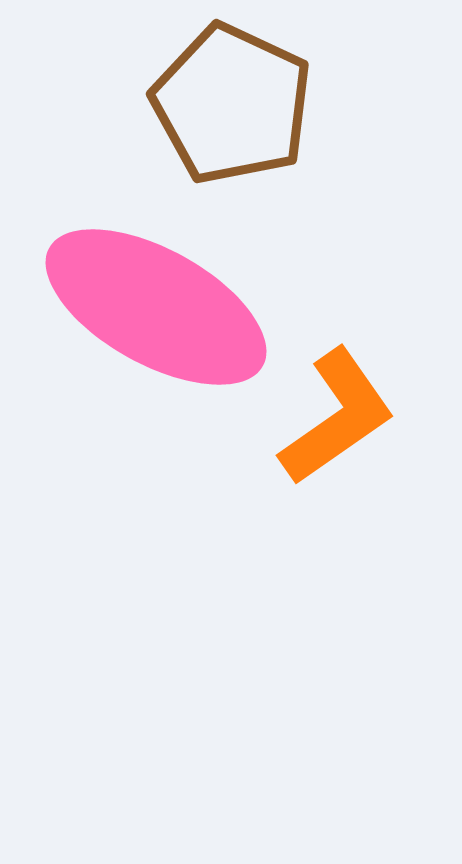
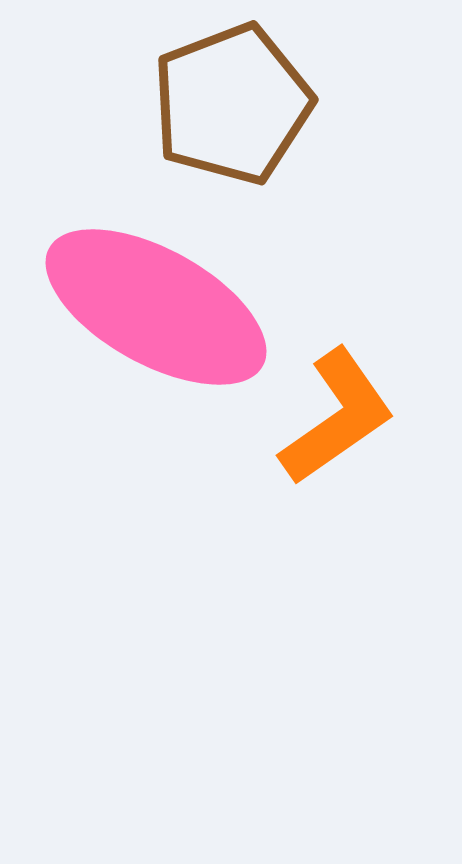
brown pentagon: rotated 26 degrees clockwise
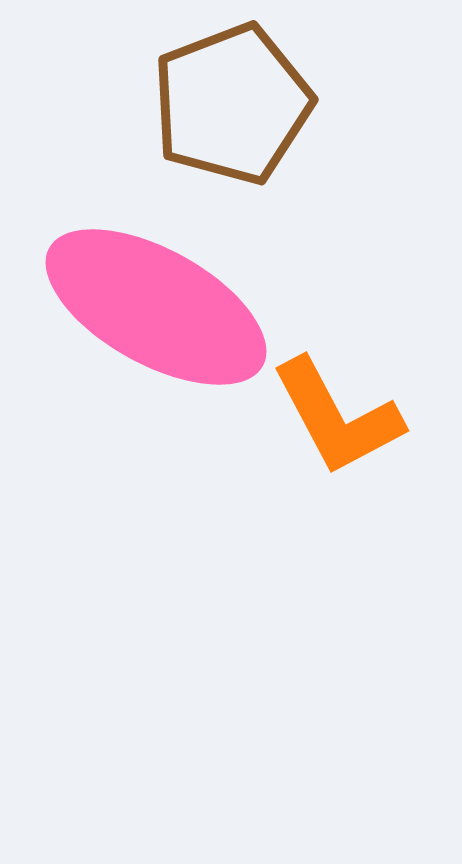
orange L-shape: rotated 97 degrees clockwise
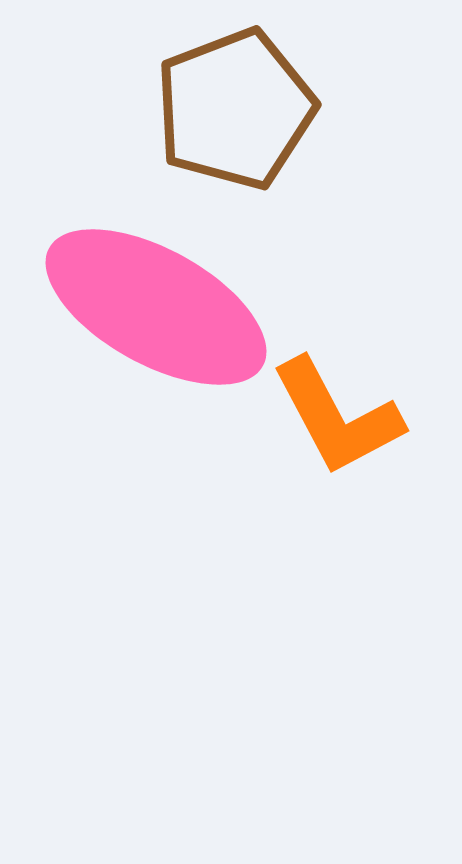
brown pentagon: moved 3 px right, 5 px down
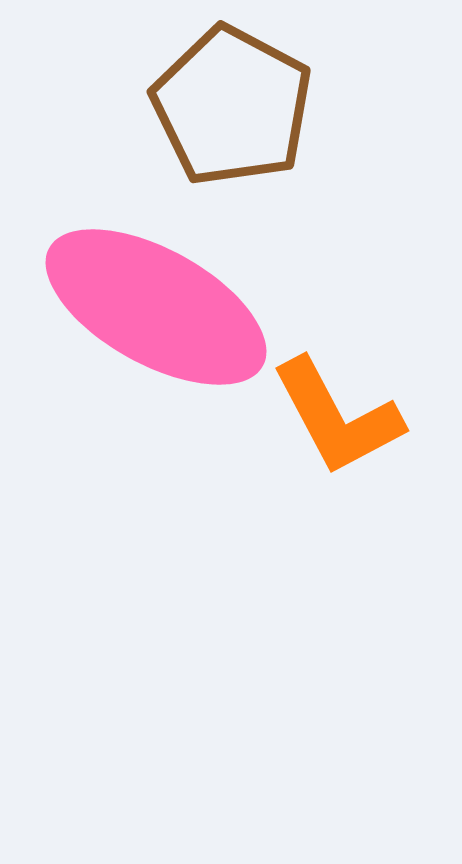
brown pentagon: moved 3 px left, 3 px up; rotated 23 degrees counterclockwise
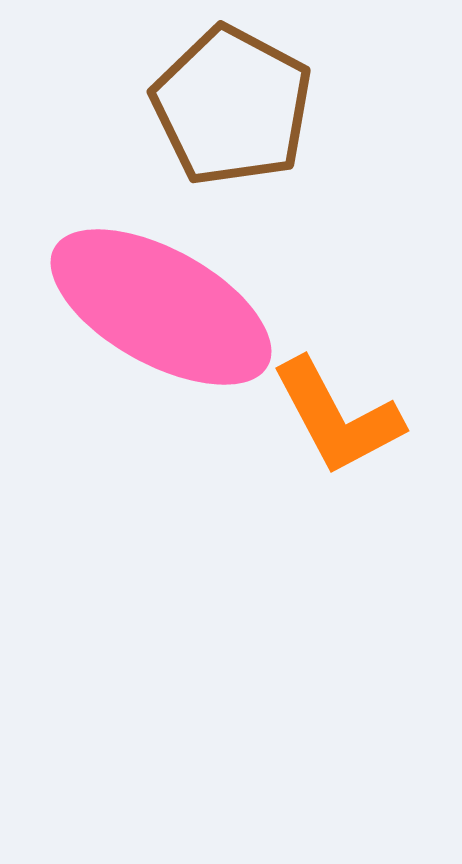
pink ellipse: moved 5 px right
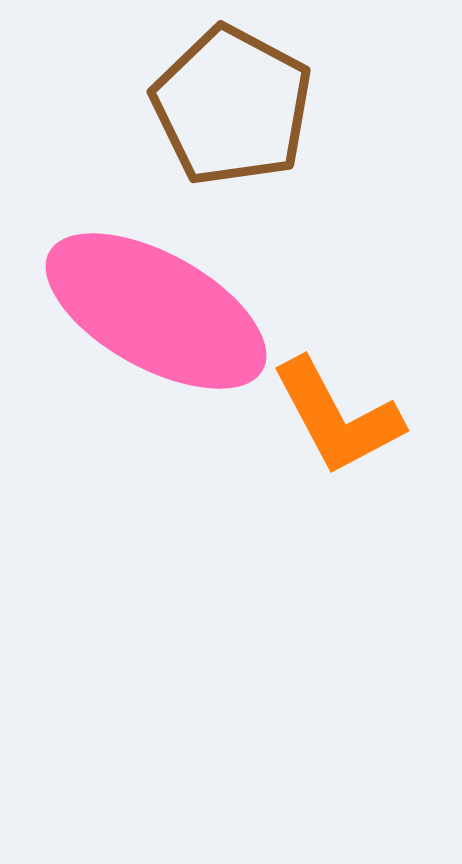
pink ellipse: moved 5 px left, 4 px down
